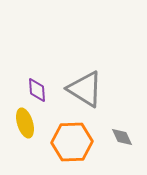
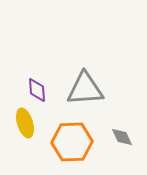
gray triangle: rotated 36 degrees counterclockwise
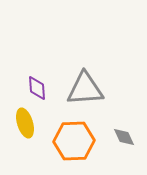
purple diamond: moved 2 px up
gray diamond: moved 2 px right
orange hexagon: moved 2 px right, 1 px up
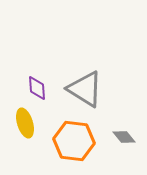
gray triangle: rotated 36 degrees clockwise
gray diamond: rotated 15 degrees counterclockwise
orange hexagon: rotated 9 degrees clockwise
